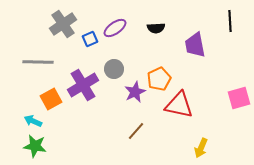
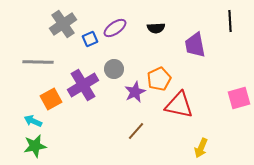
green star: rotated 20 degrees counterclockwise
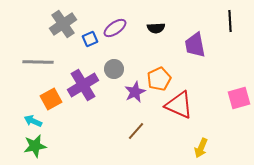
red triangle: rotated 12 degrees clockwise
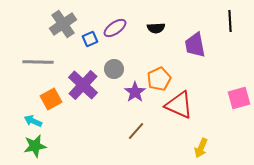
purple cross: rotated 16 degrees counterclockwise
purple star: rotated 10 degrees counterclockwise
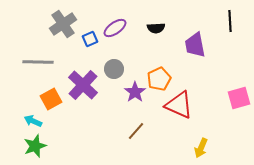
green star: rotated 10 degrees counterclockwise
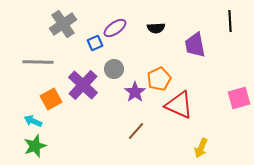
blue square: moved 5 px right, 4 px down
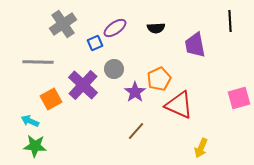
cyan arrow: moved 3 px left
green star: rotated 25 degrees clockwise
